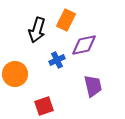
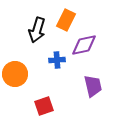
blue cross: rotated 21 degrees clockwise
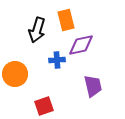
orange rectangle: rotated 40 degrees counterclockwise
purple diamond: moved 3 px left
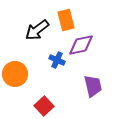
black arrow: rotated 35 degrees clockwise
blue cross: rotated 28 degrees clockwise
red square: rotated 24 degrees counterclockwise
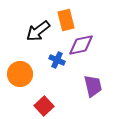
black arrow: moved 1 px right, 1 px down
orange circle: moved 5 px right
